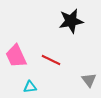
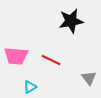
pink trapezoid: rotated 60 degrees counterclockwise
gray triangle: moved 2 px up
cyan triangle: rotated 24 degrees counterclockwise
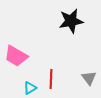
pink trapezoid: rotated 25 degrees clockwise
red line: moved 19 px down; rotated 66 degrees clockwise
cyan triangle: moved 1 px down
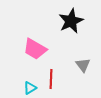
black star: rotated 15 degrees counterclockwise
pink trapezoid: moved 19 px right, 7 px up
gray triangle: moved 6 px left, 13 px up
